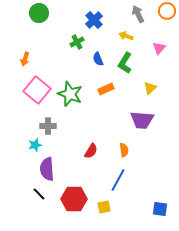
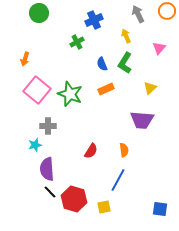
blue cross: rotated 18 degrees clockwise
yellow arrow: rotated 48 degrees clockwise
blue semicircle: moved 4 px right, 5 px down
black line: moved 11 px right, 2 px up
red hexagon: rotated 15 degrees clockwise
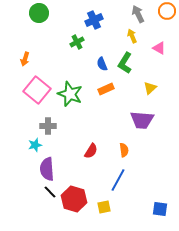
yellow arrow: moved 6 px right
pink triangle: rotated 40 degrees counterclockwise
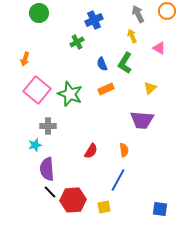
red hexagon: moved 1 px left, 1 px down; rotated 20 degrees counterclockwise
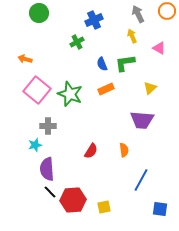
orange arrow: rotated 88 degrees clockwise
green L-shape: rotated 50 degrees clockwise
blue line: moved 23 px right
